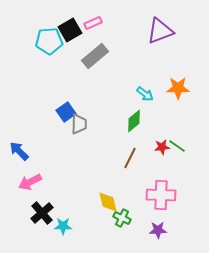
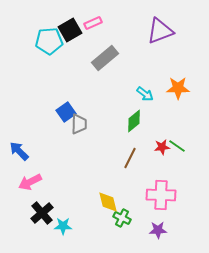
gray rectangle: moved 10 px right, 2 px down
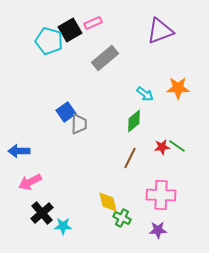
cyan pentagon: rotated 20 degrees clockwise
blue arrow: rotated 45 degrees counterclockwise
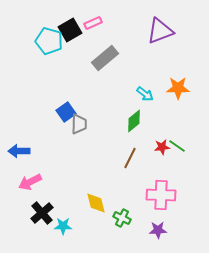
yellow diamond: moved 12 px left, 1 px down
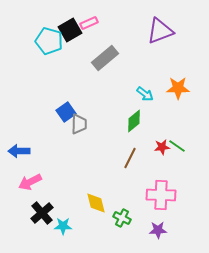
pink rectangle: moved 4 px left
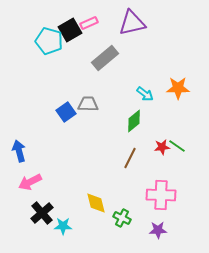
purple triangle: moved 28 px left, 8 px up; rotated 8 degrees clockwise
gray trapezoid: moved 9 px right, 20 px up; rotated 90 degrees counterclockwise
blue arrow: rotated 75 degrees clockwise
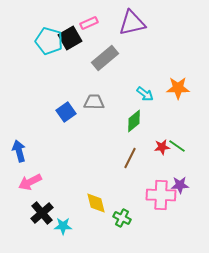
black square: moved 8 px down
gray trapezoid: moved 6 px right, 2 px up
purple star: moved 22 px right, 45 px up
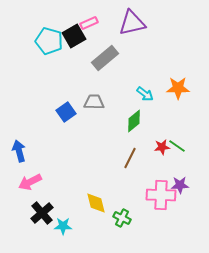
black square: moved 4 px right, 2 px up
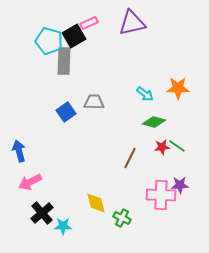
gray rectangle: moved 41 px left, 3 px down; rotated 48 degrees counterclockwise
green diamond: moved 20 px right, 1 px down; rotated 55 degrees clockwise
